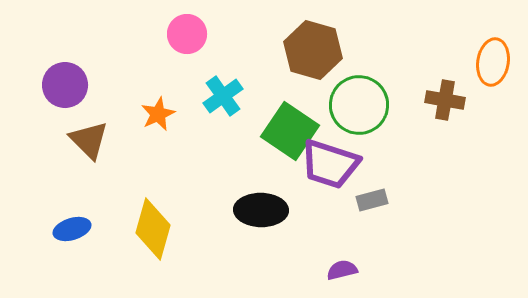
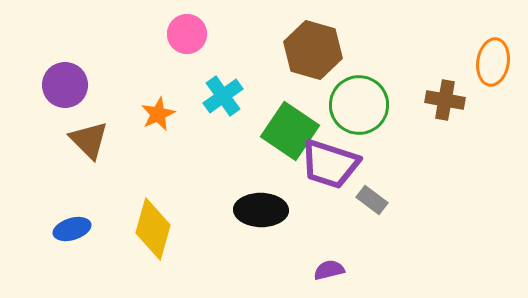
gray rectangle: rotated 52 degrees clockwise
purple semicircle: moved 13 px left
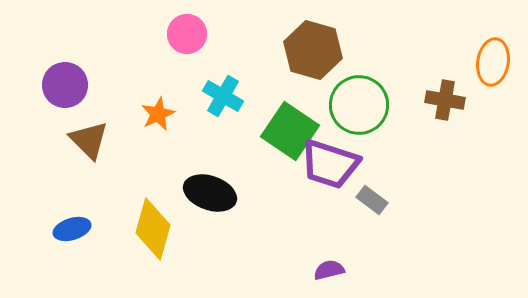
cyan cross: rotated 24 degrees counterclockwise
black ellipse: moved 51 px left, 17 px up; rotated 18 degrees clockwise
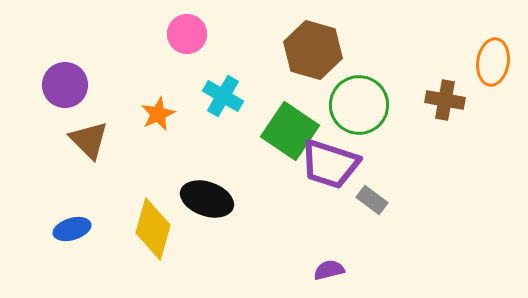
black ellipse: moved 3 px left, 6 px down
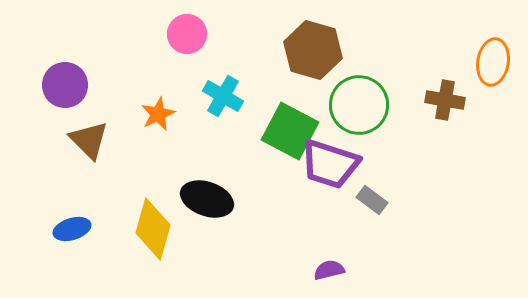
green square: rotated 6 degrees counterclockwise
